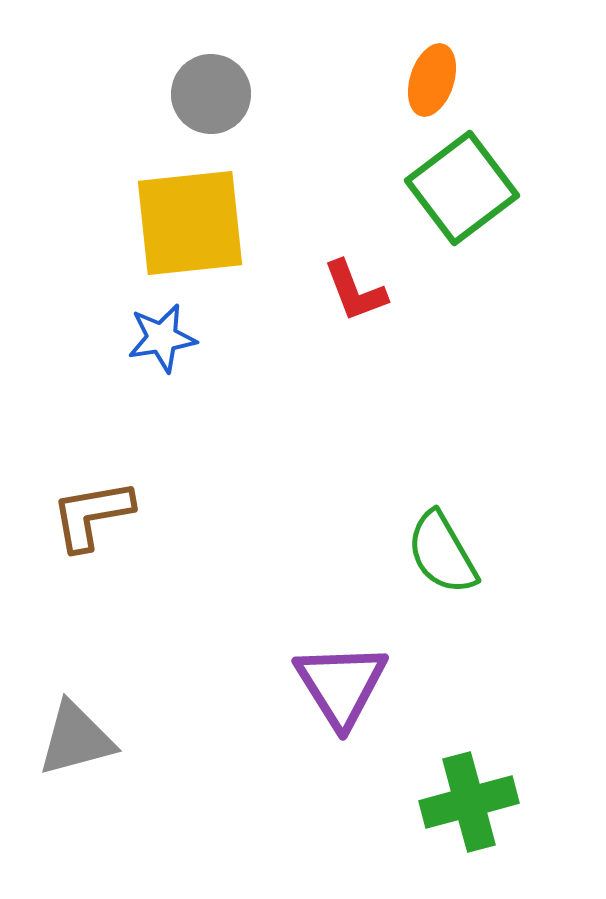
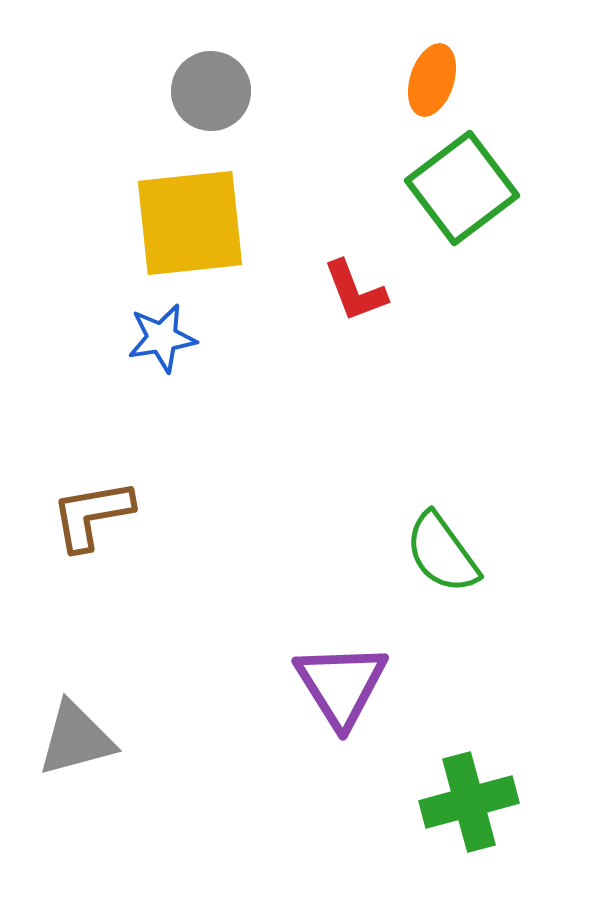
gray circle: moved 3 px up
green semicircle: rotated 6 degrees counterclockwise
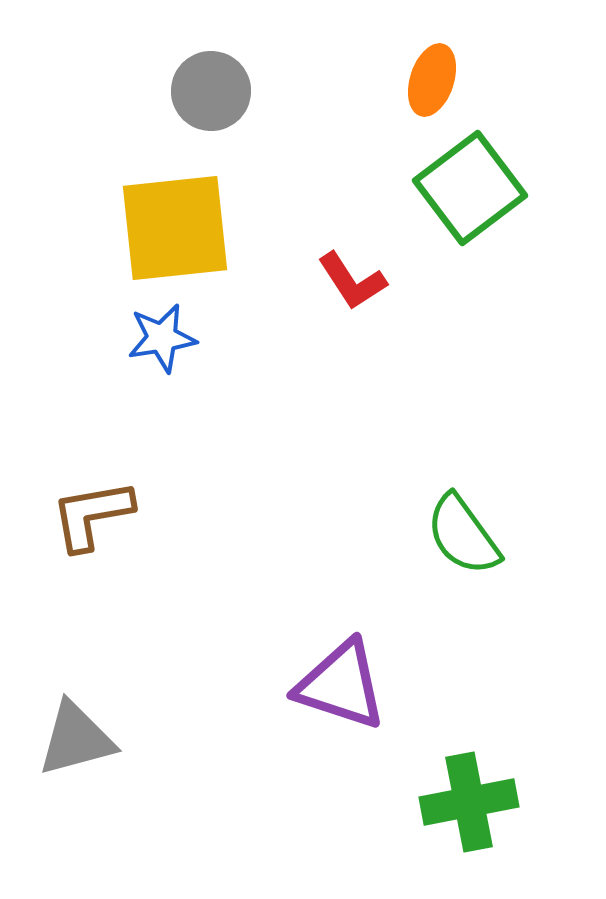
green square: moved 8 px right
yellow square: moved 15 px left, 5 px down
red L-shape: moved 3 px left, 10 px up; rotated 12 degrees counterclockwise
green semicircle: moved 21 px right, 18 px up
purple triangle: rotated 40 degrees counterclockwise
green cross: rotated 4 degrees clockwise
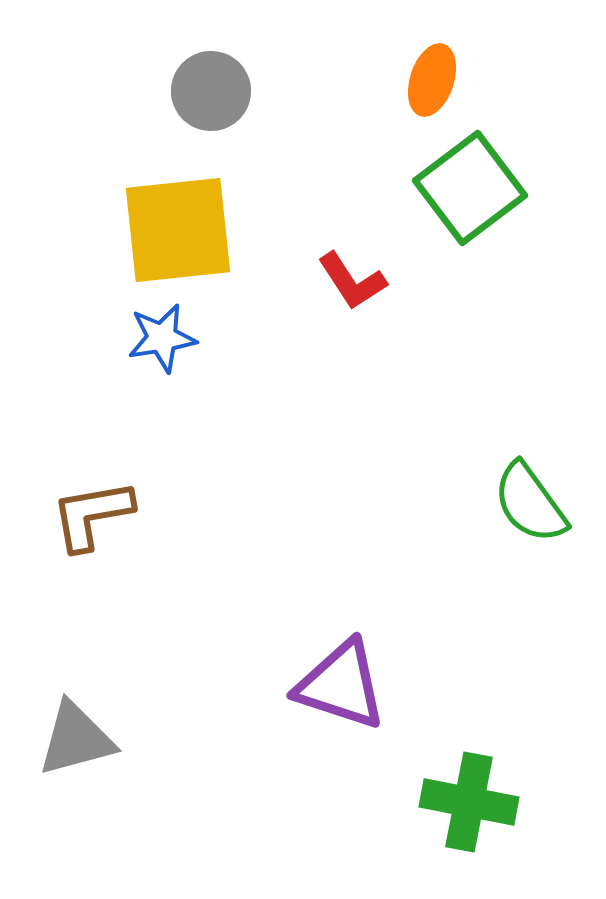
yellow square: moved 3 px right, 2 px down
green semicircle: moved 67 px right, 32 px up
green cross: rotated 22 degrees clockwise
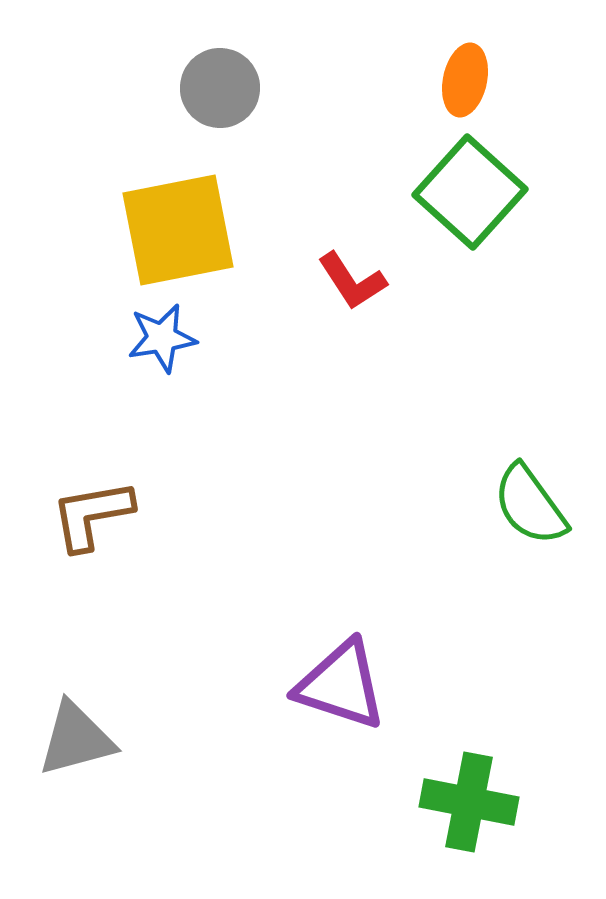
orange ellipse: moved 33 px right; rotated 6 degrees counterclockwise
gray circle: moved 9 px right, 3 px up
green square: moved 4 px down; rotated 11 degrees counterclockwise
yellow square: rotated 5 degrees counterclockwise
green semicircle: moved 2 px down
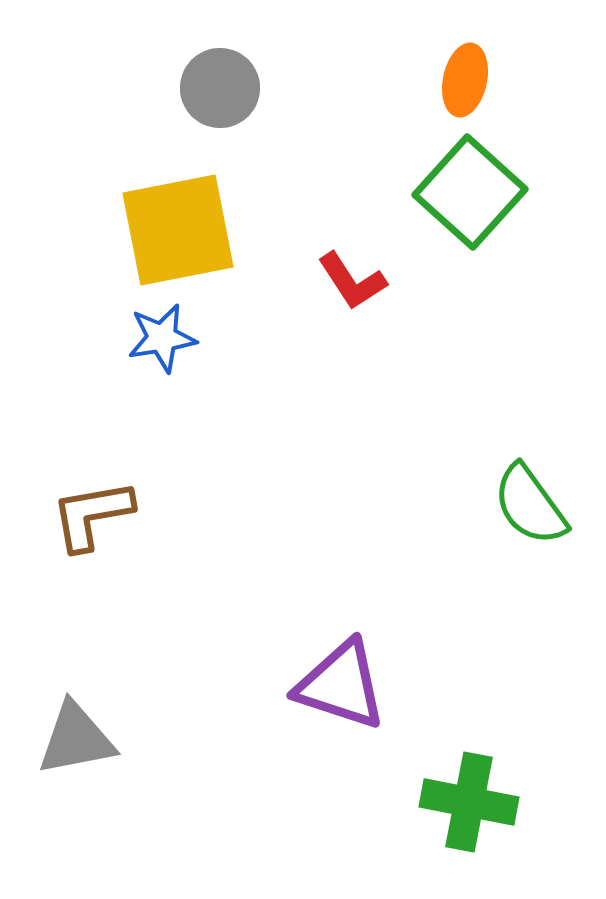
gray triangle: rotated 4 degrees clockwise
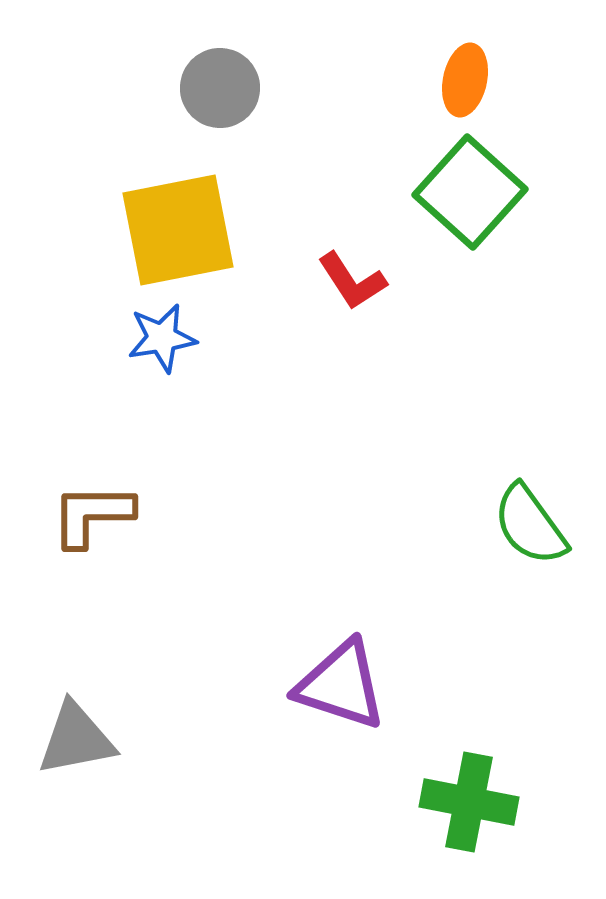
green semicircle: moved 20 px down
brown L-shape: rotated 10 degrees clockwise
